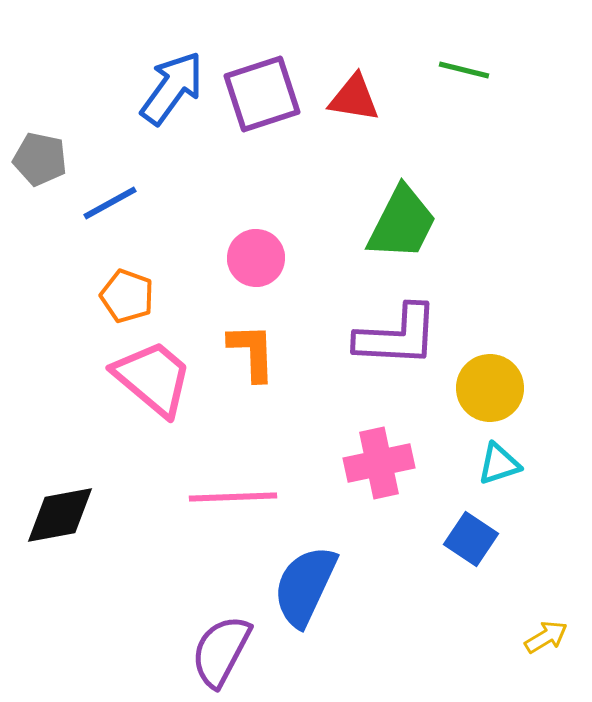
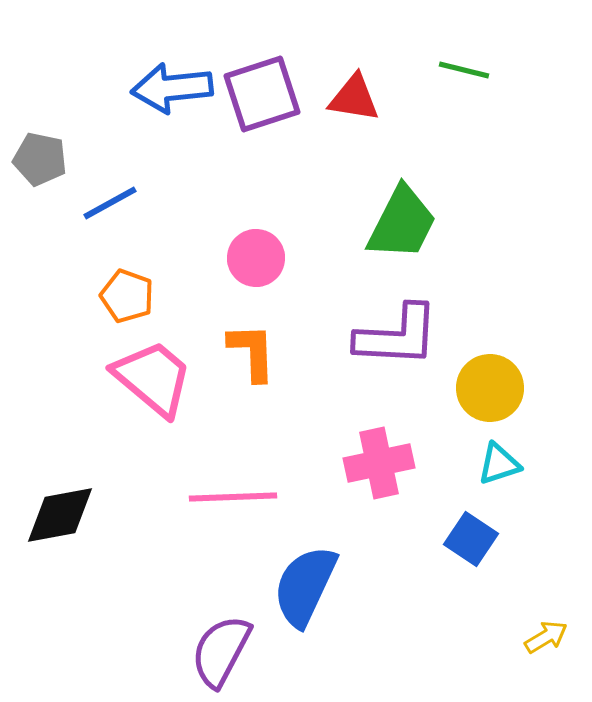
blue arrow: rotated 132 degrees counterclockwise
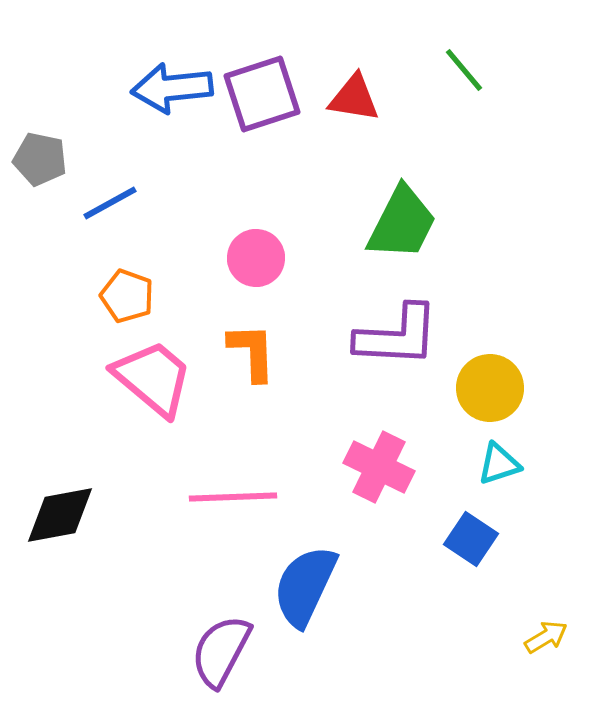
green line: rotated 36 degrees clockwise
pink cross: moved 4 px down; rotated 38 degrees clockwise
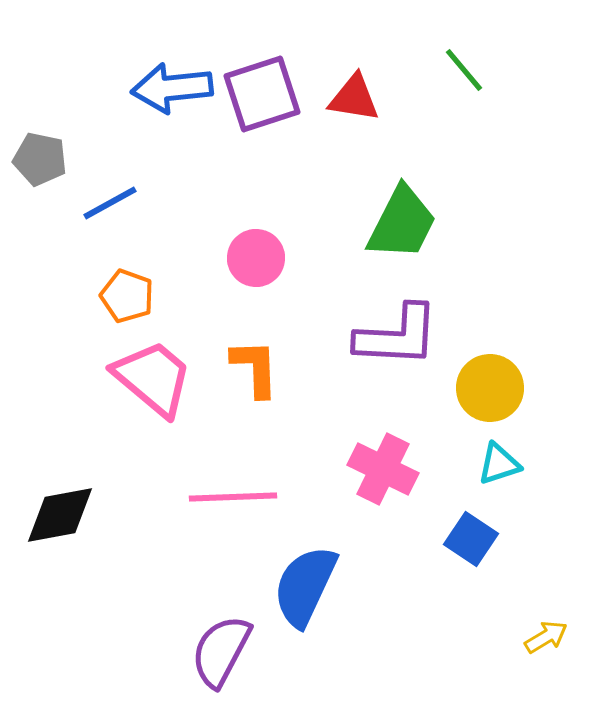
orange L-shape: moved 3 px right, 16 px down
pink cross: moved 4 px right, 2 px down
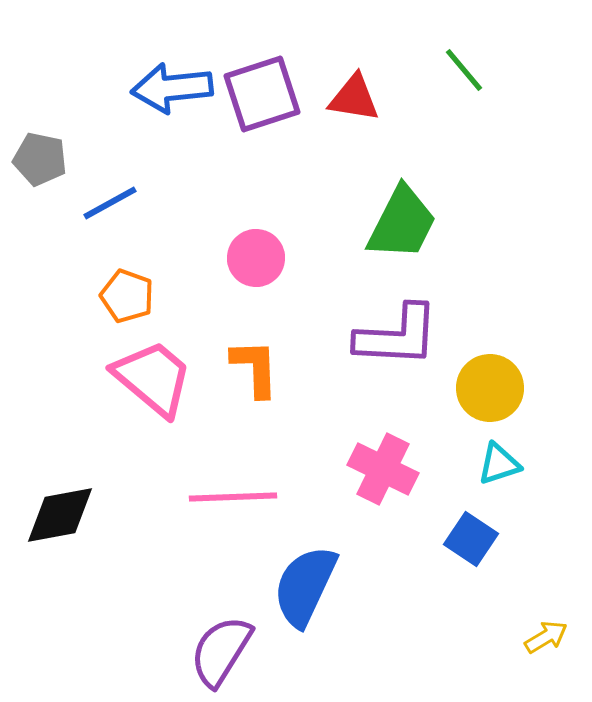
purple semicircle: rotated 4 degrees clockwise
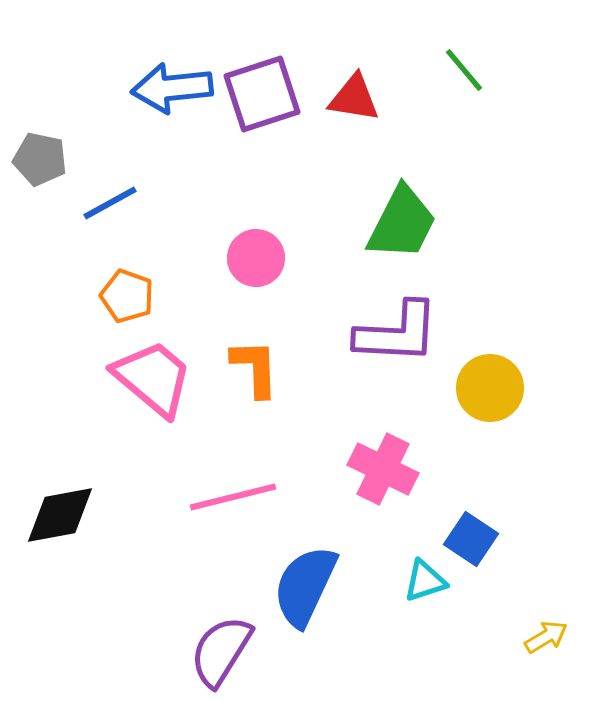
purple L-shape: moved 3 px up
cyan triangle: moved 74 px left, 117 px down
pink line: rotated 12 degrees counterclockwise
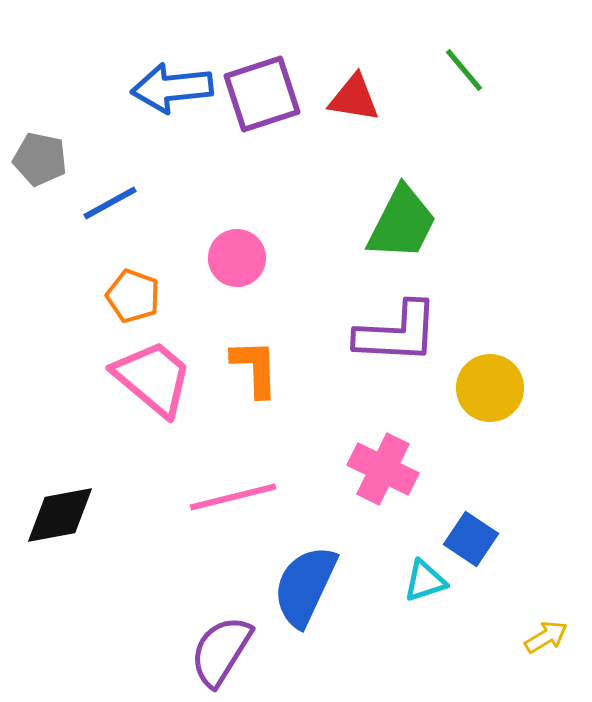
pink circle: moved 19 px left
orange pentagon: moved 6 px right
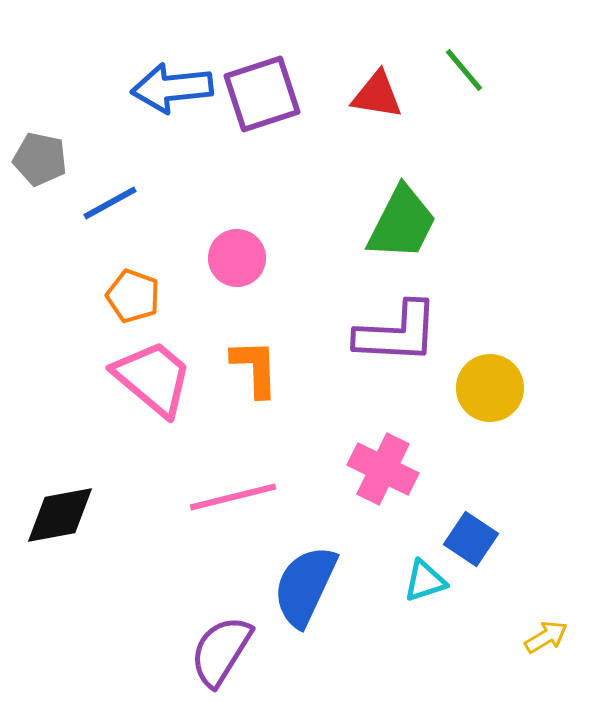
red triangle: moved 23 px right, 3 px up
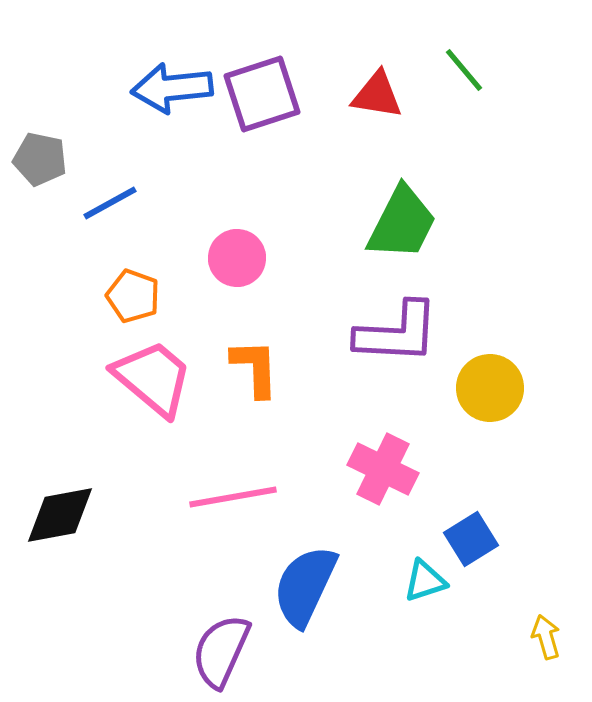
pink line: rotated 4 degrees clockwise
blue square: rotated 24 degrees clockwise
yellow arrow: rotated 75 degrees counterclockwise
purple semicircle: rotated 8 degrees counterclockwise
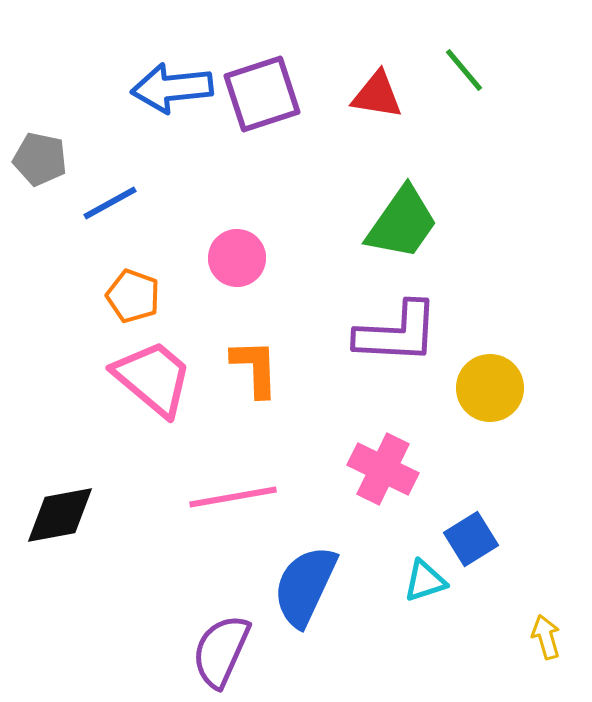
green trapezoid: rotated 8 degrees clockwise
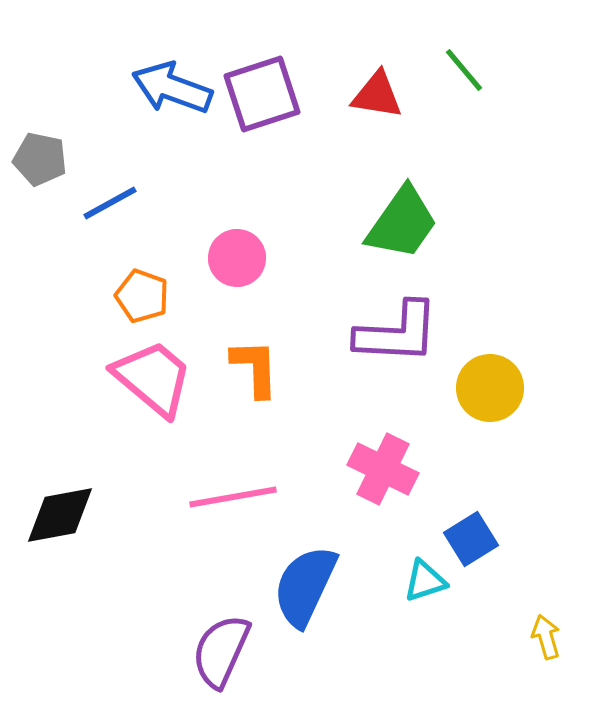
blue arrow: rotated 26 degrees clockwise
orange pentagon: moved 9 px right
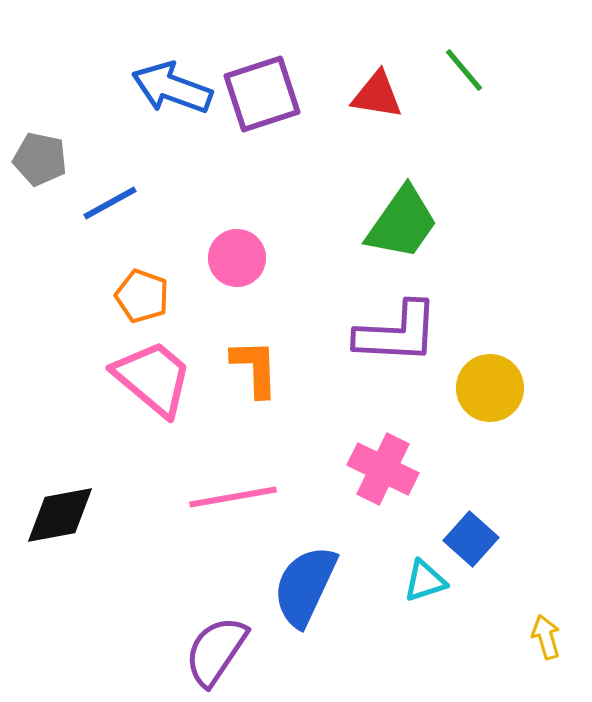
blue square: rotated 16 degrees counterclockwise
purple semicircle: moved 5 px left; rotated 10 degrees clockwise
